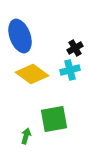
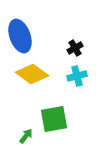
cyan cross: moved 7 px right, 6 px down
green arrow: rotated 21 degrees clockwise
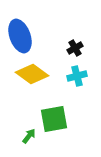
green arrow: moved 3 px right
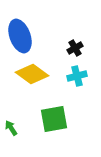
green arrow: moved 18 px left, 8 px up; rotated 70 degrees counterclockwise
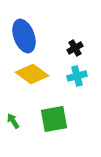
blue ellipse: moved 4 px right
green arrow: moved 2 px right, 7 px up
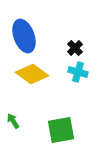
black cross: rotated 14 degrees counterclockwise
cyan cross: moved 1 px right, 4 px up; rotated 30 degrees clockwise
green square: moved 7 px right, 11 px down
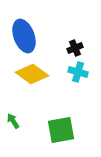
black cross: rotated 21 degrees clockwise
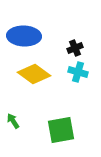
blue ellipse: rotated 68 degrees counterclockwise
yellow diamond: moved 2 px right
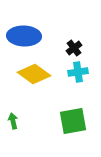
black cross: moved 1 px left; rotated 14 degrees counterclockwise
cyan cross: rotated 24 degrees counterclockwise
green arrow: rotated 21 degrees clockwise
green square: moved 12 px right, 9 px up
